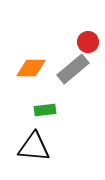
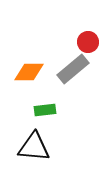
orange diamond: moved 2 px left, 4 px down
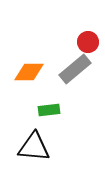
gray rectangle: moved 2 px right
green rectangle: moved 4 px right
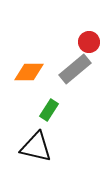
red circle: moved 1 px right
green rectangle: rotated 50 degrees counterclockwise
black triangle: moved 2 px right; rotated 8 degrees clockwise
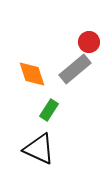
orange diamond: moved 3 px right, 2 px down; rotated 72 degrees clockwise
black triangle: moved 3 px right, 2 px down; rotated 12 degrees clockwise
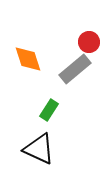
orange diamond: moved 4 px left, 15 px up
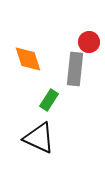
gray rectangle: rotated 44 degrees counterclockwise
green rectangle: moved 10 px up
black triangle: moved 11 px up
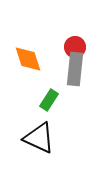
red circle: moved 14 px left, 5 px down
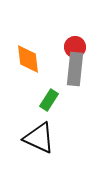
orange diamond: rotated 12 degrees clockwise
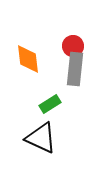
red circle: moved 2 px left, 1 px up
green rectangle: moved 1 px right, 4 px down; rotated 25 degrees clockwise
black triangle: moved 2 px right
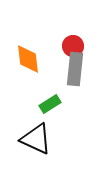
black triangle: moved 5 px left, 1 px down
